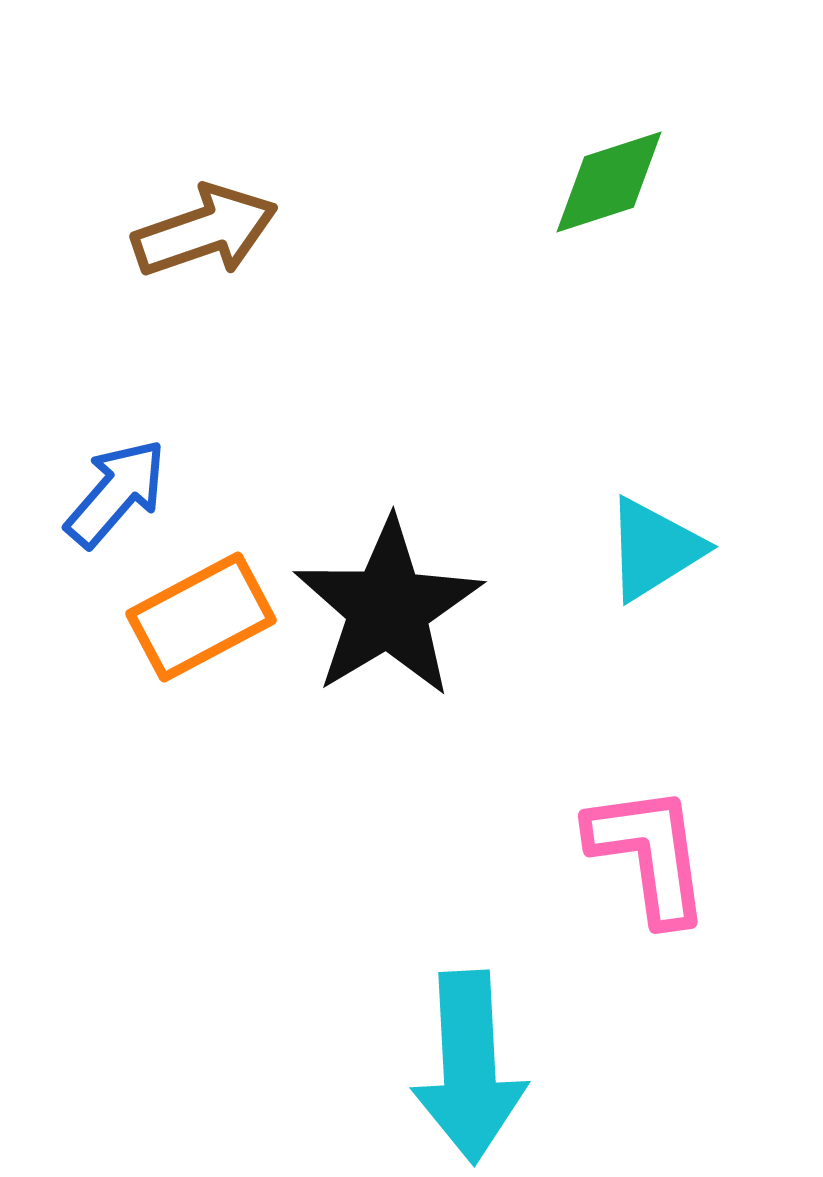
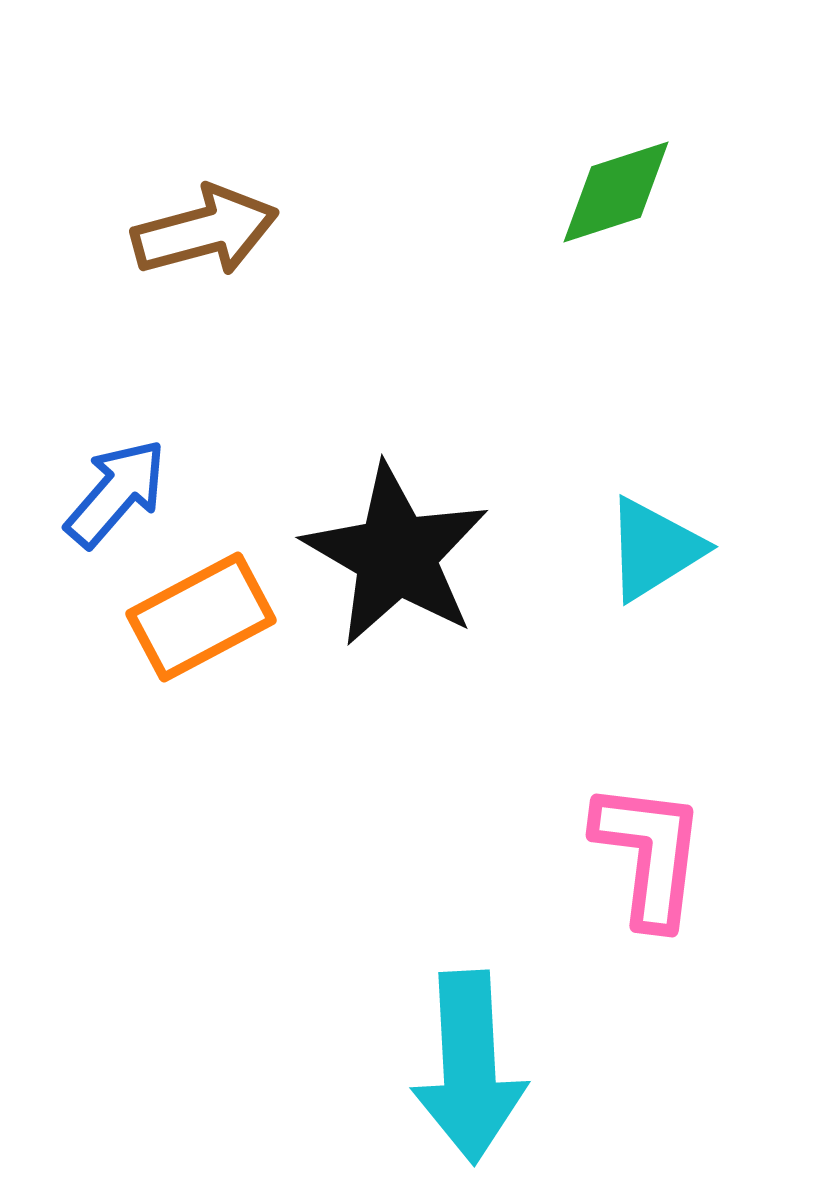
green diamond: moved 7 px right, 10 px down
brown arrow: rotated 4 degrees clockwise
black star: moved 8 px right, 53 px up; rotated 11 degrees counterclockwise
pink L-shape: rotated 15 degrees clockwise
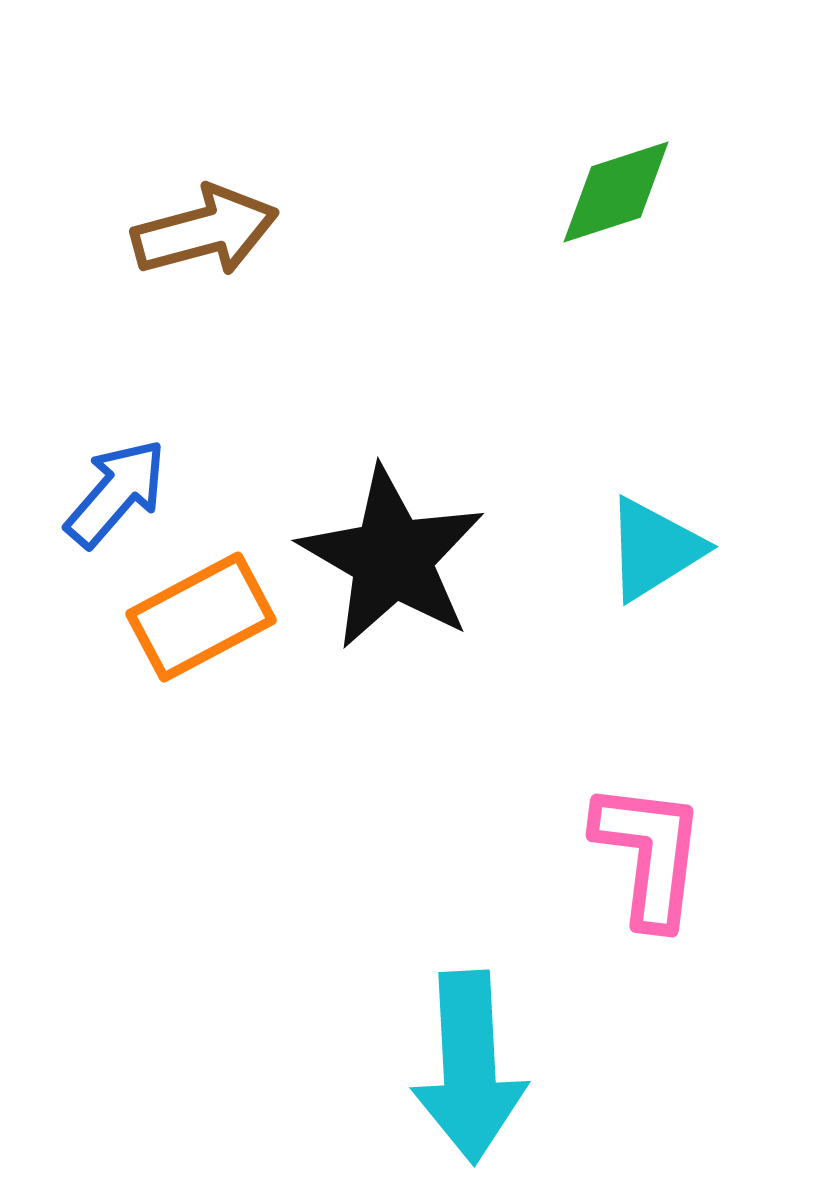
black star: moved 4 px left, 3 px down
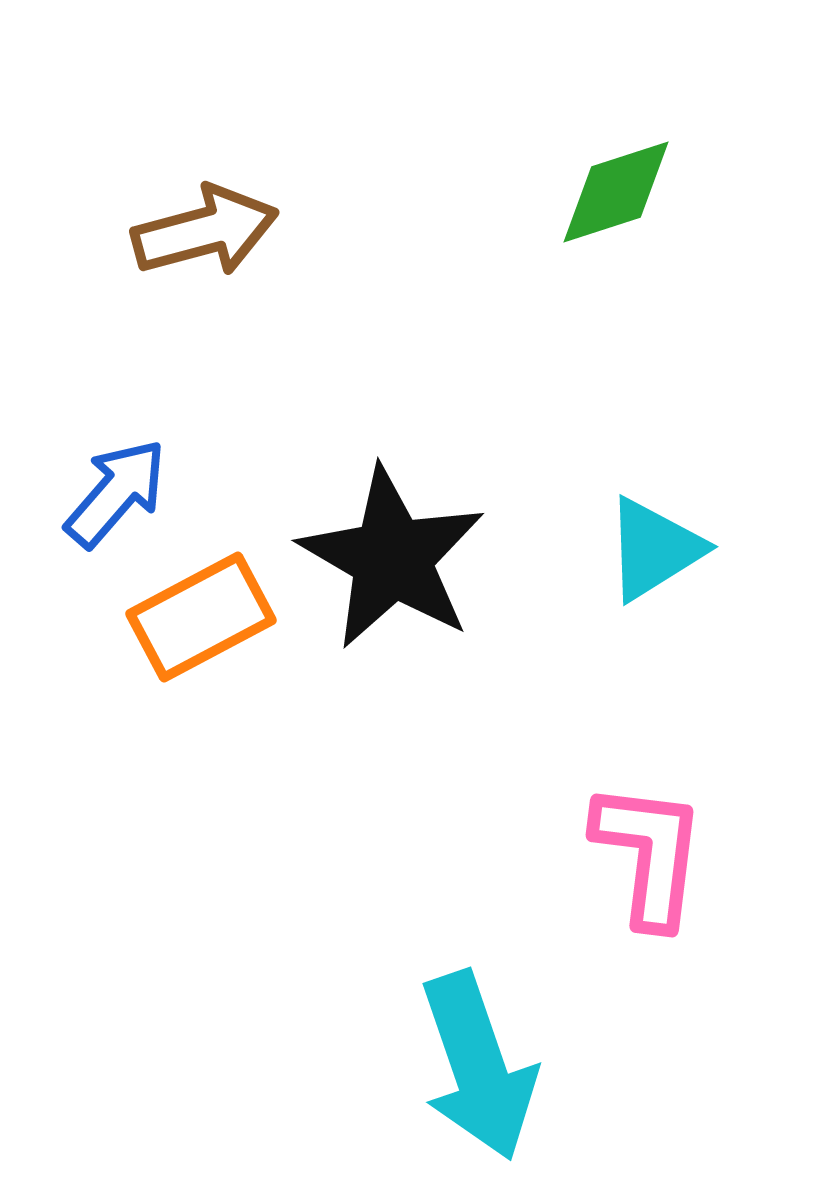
cyan arrow: moved 9 px right, 1 px up; rotated 16 degrees counterclockwise
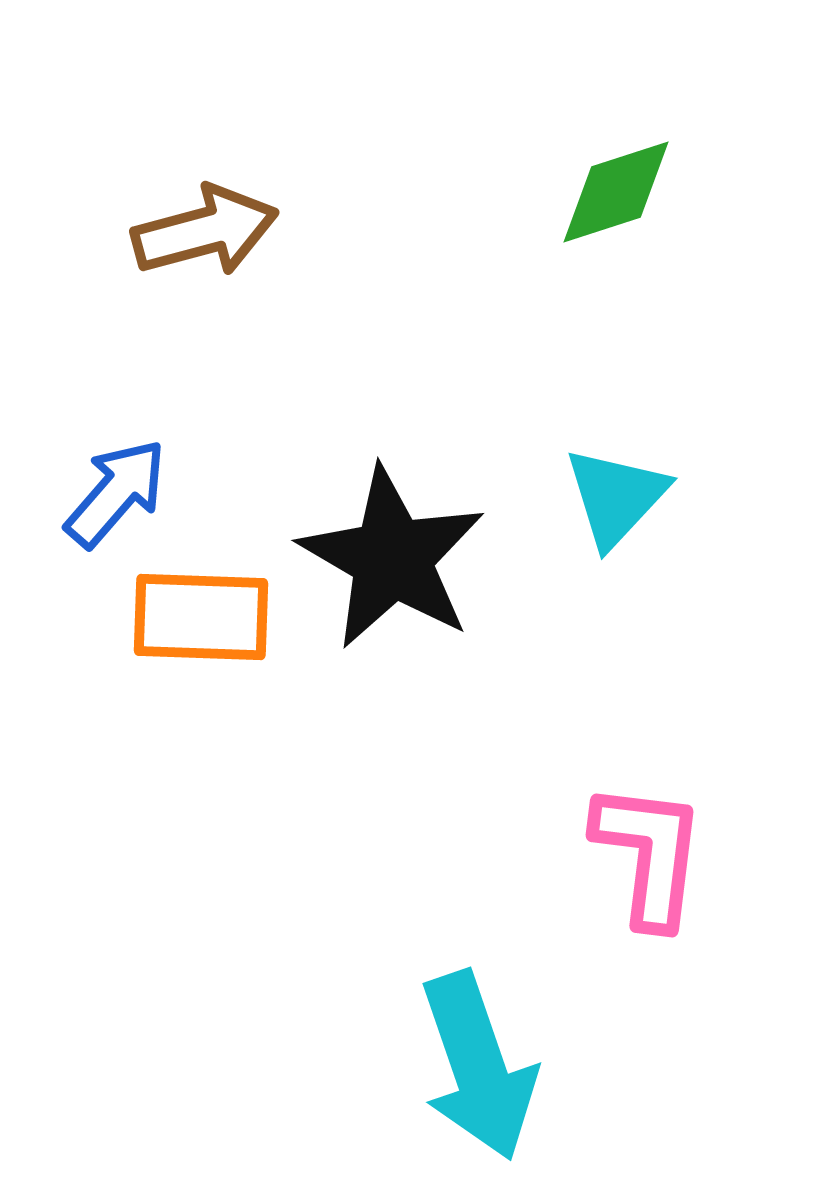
cyan triangle: moved 38 px left, 52 px up; rotated 15 degrees counterclockwise
orange rectangle: rotated 30 degrees clockwise
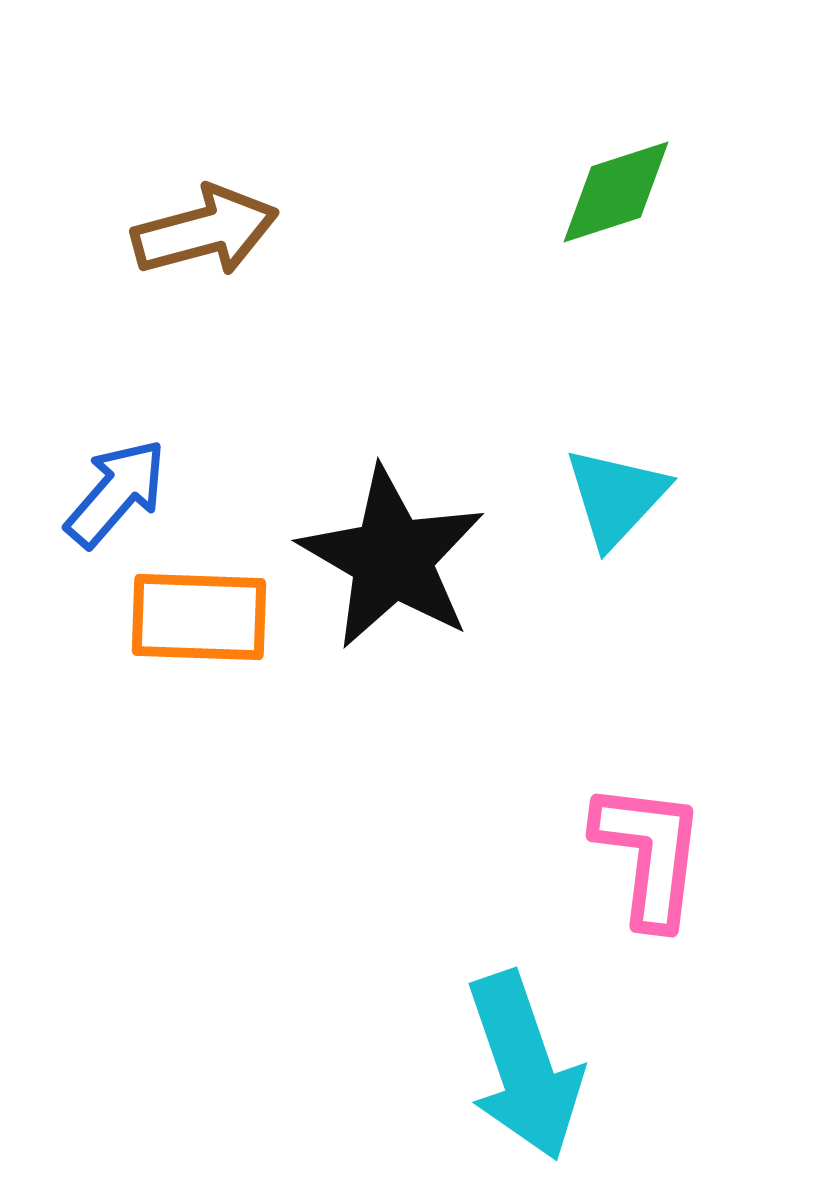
orange rectangle: moved 2 px left
cyan arrow: moved 46 px right
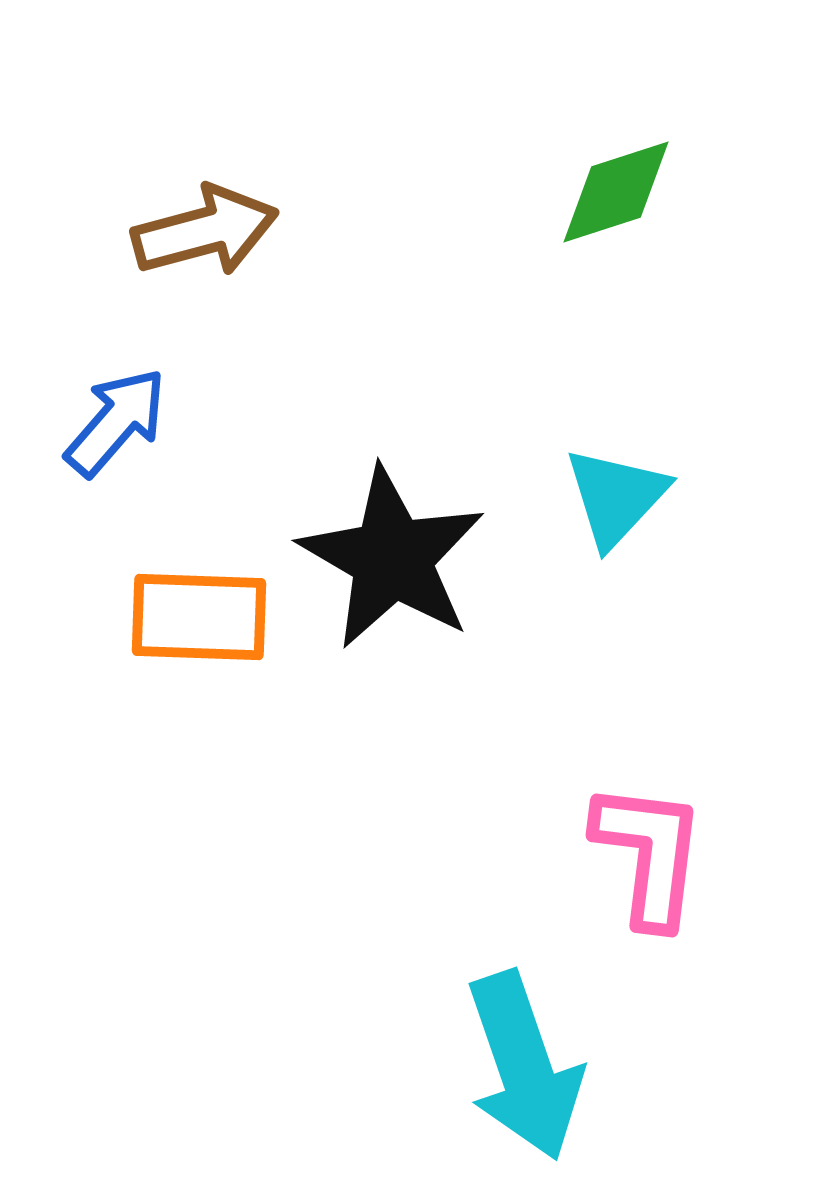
blue arrow: moved 71 px up
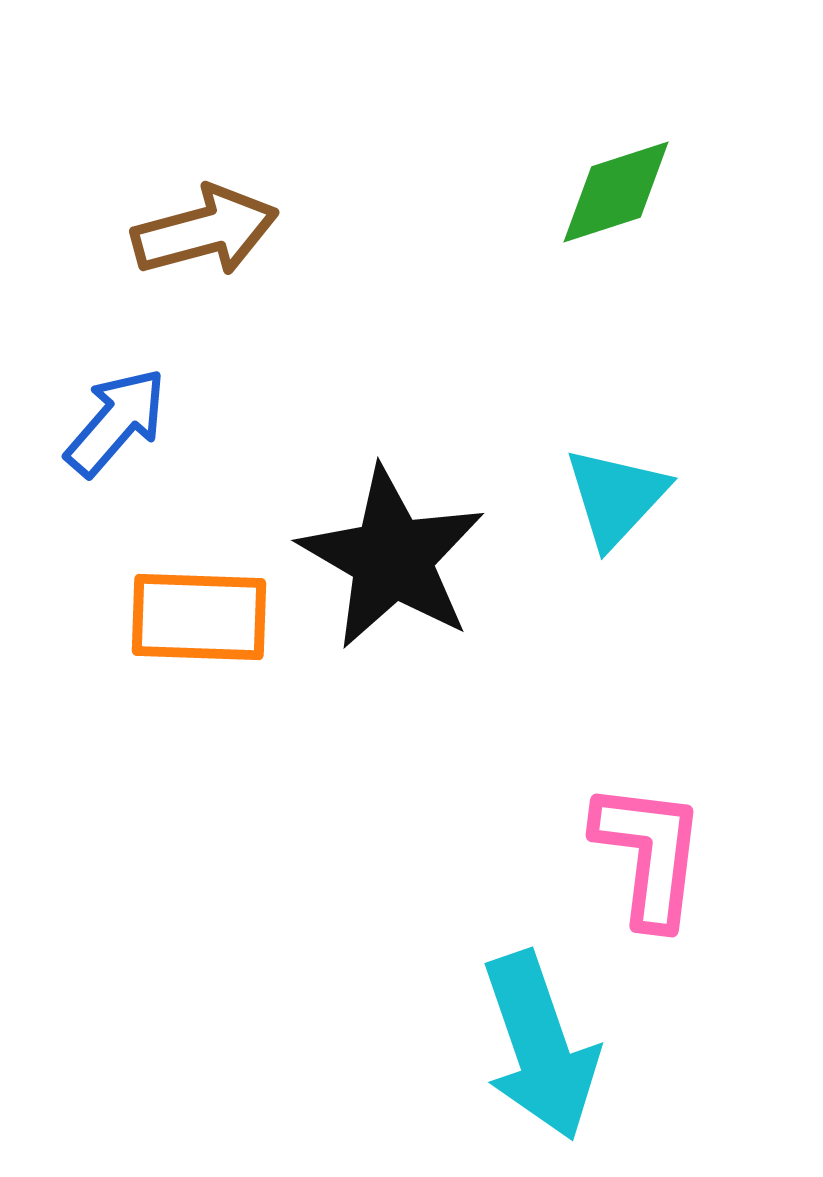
cyan arrow: moved 16 px right, 20 px up
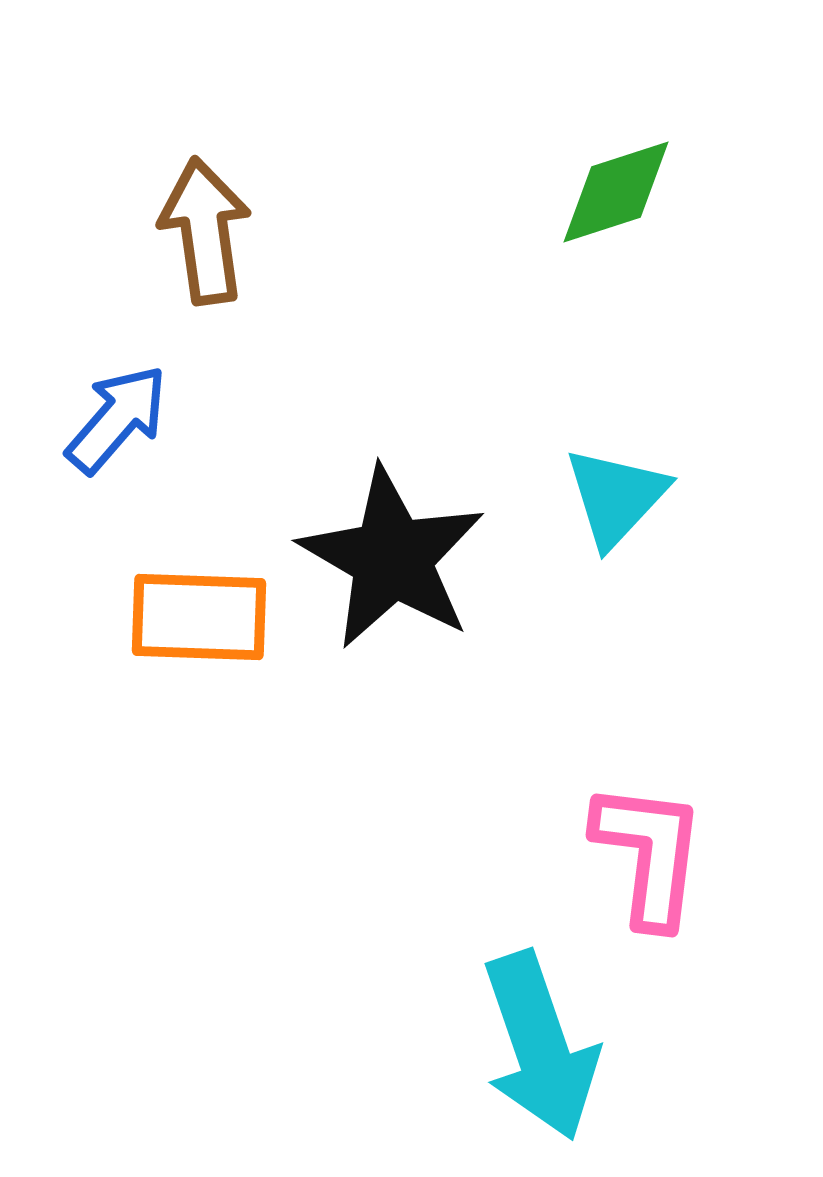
brown arrow: rotated 83 degrees counterclockwise
blue arrow: moved 1 px right, 3 px up
